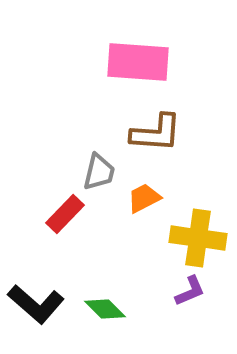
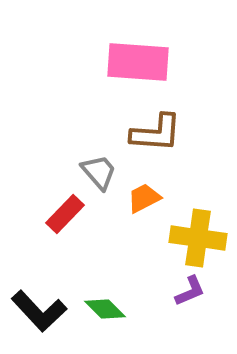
gray trapezoid: rotated 54 degrees counterclockwise
black L-shape: moved 3 px right, 7 px down; rotated 6 degrees clockwise
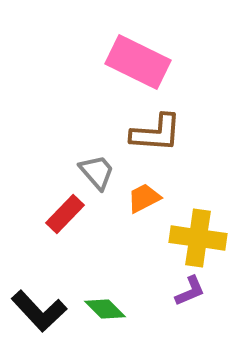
pink rectangle: rotated 22 degrees clockwise
gray trapezoid: moved 2 px left
